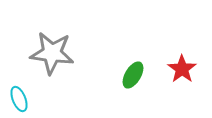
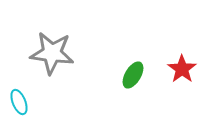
cyan ellipse: moved 3 px down
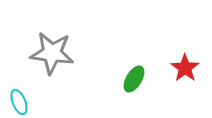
red star: moved 3 px right, 1 px up
green ellipse: moved 1 px right, 4 px down
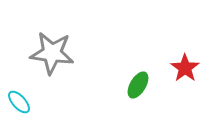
green ellipse: moved 4 px right, 6 px down
cyan ellipse: rotated 20 degrees counterclockwise
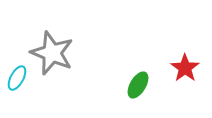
gray star: rotated 15 degrees clockwise
cyan ellipse: moved 2 px left, 24 px up; rotated 70 degrees clockwise
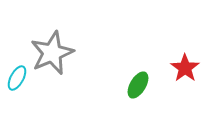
gray star: rotated 27 degrees clockwise
